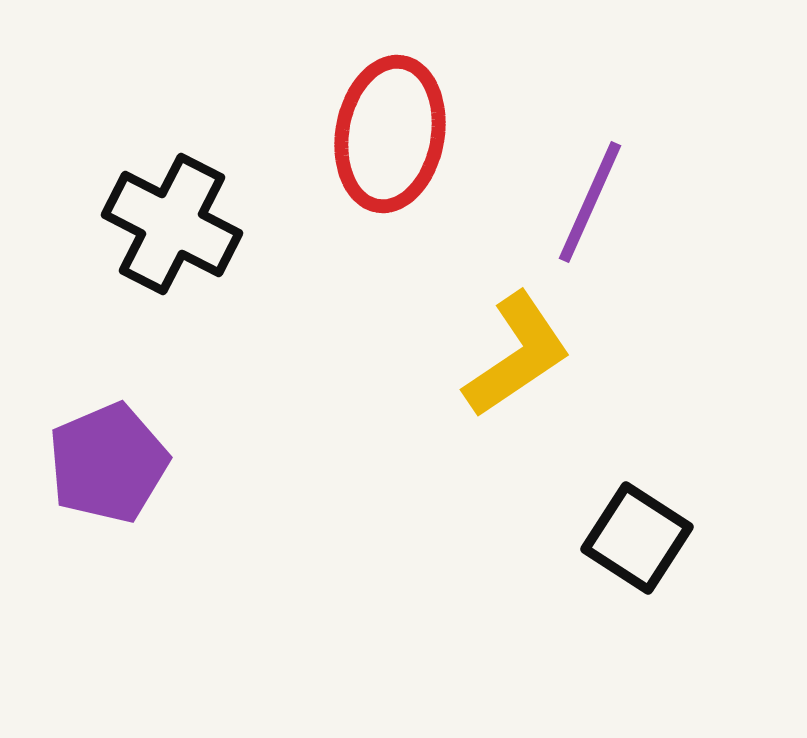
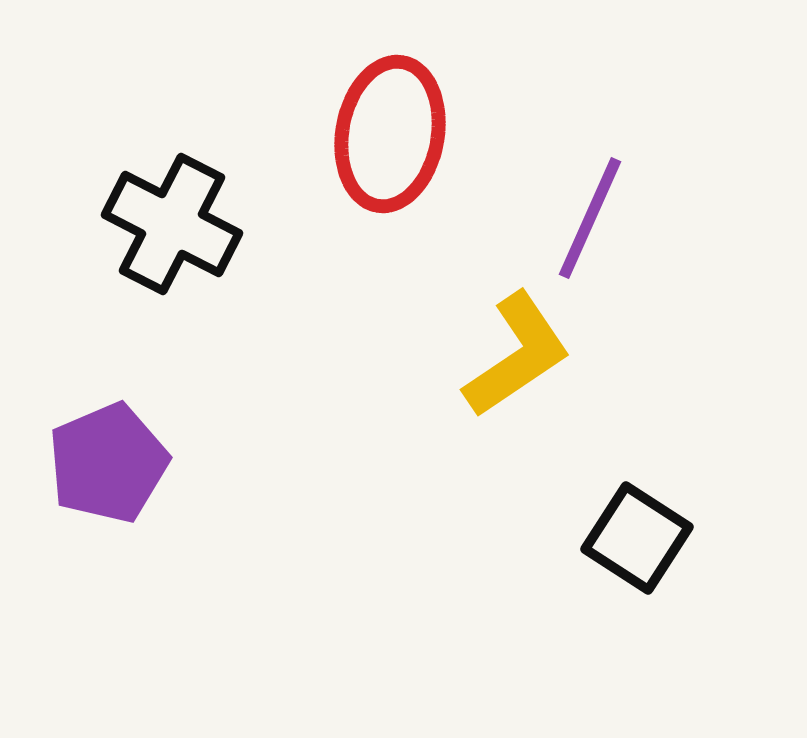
purple line: moved 16 px down
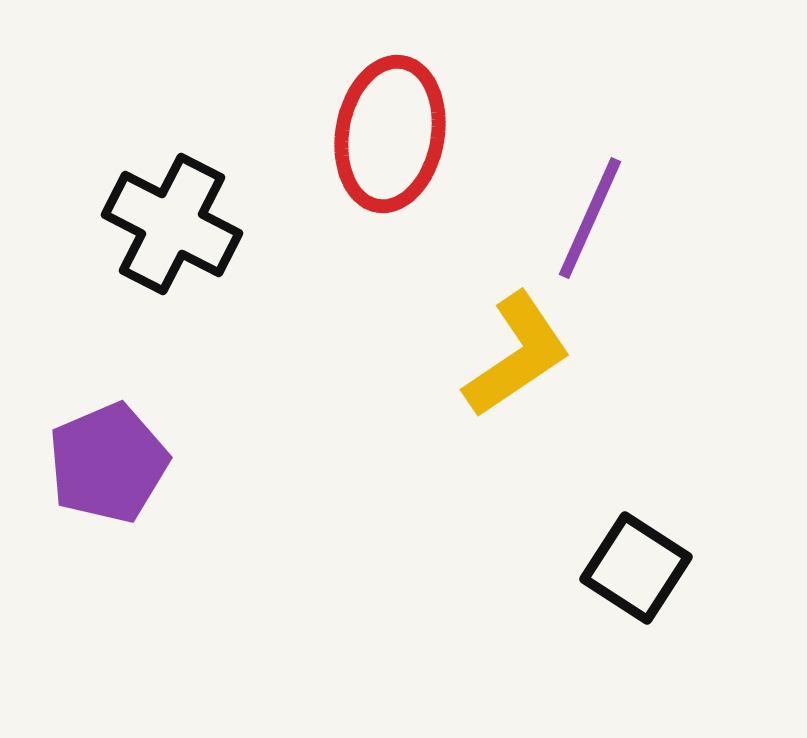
black square: moved 1 px left, 30 px down
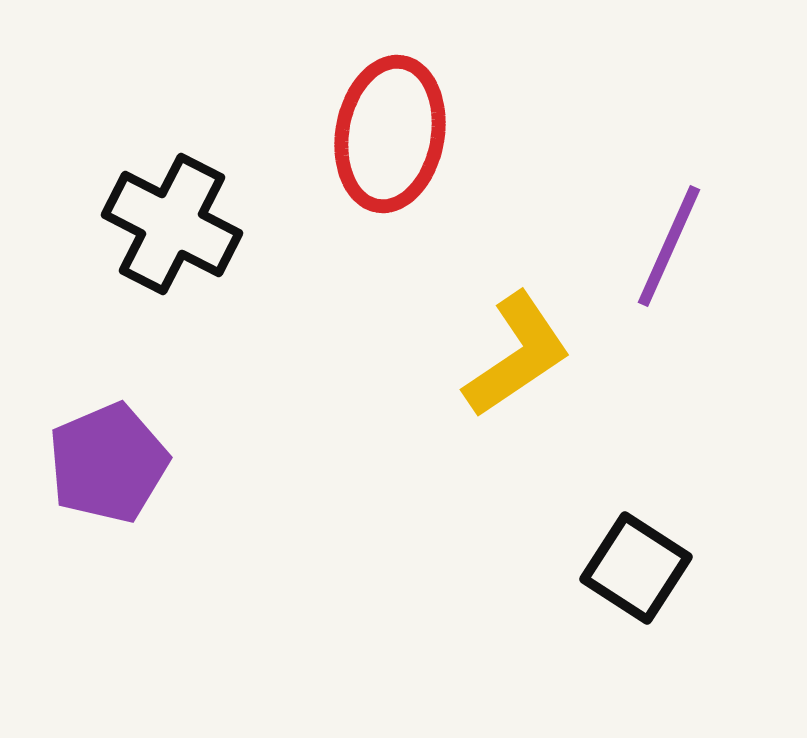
purple line: moved 79 px right, 28 px down
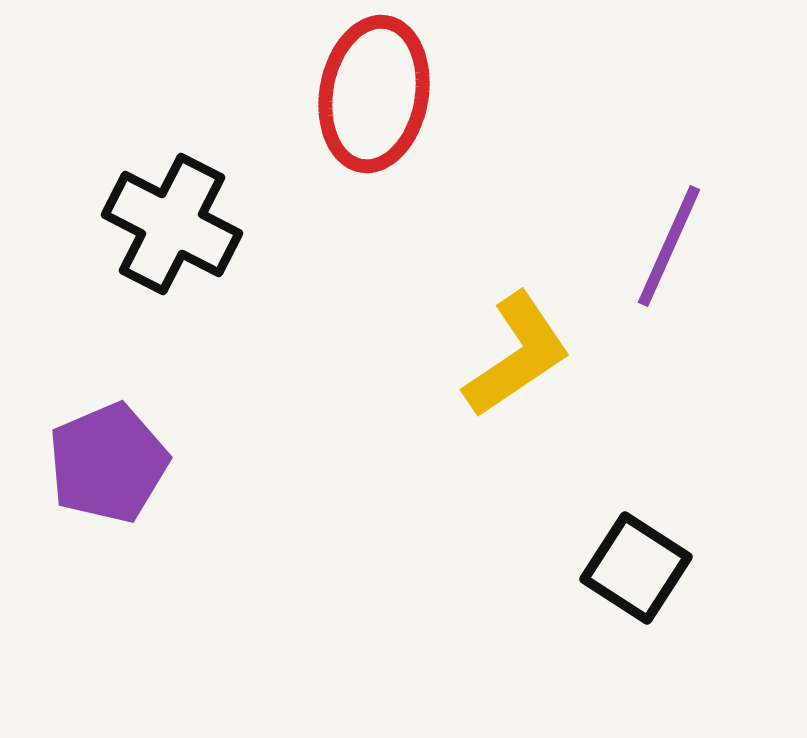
red ellipse: moved 16 px left, 40 px up
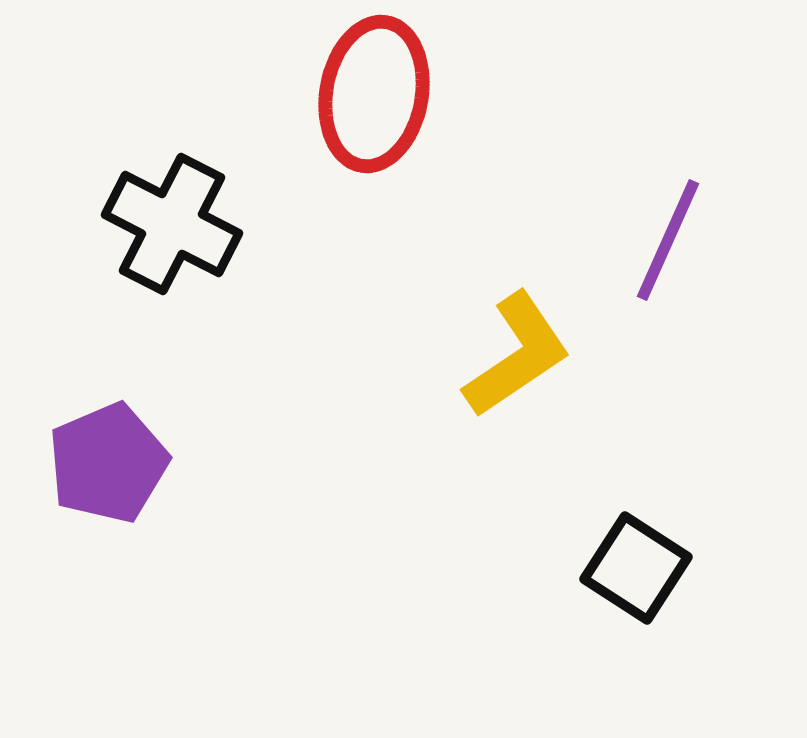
purple line: moved 1 px left, 6 px up
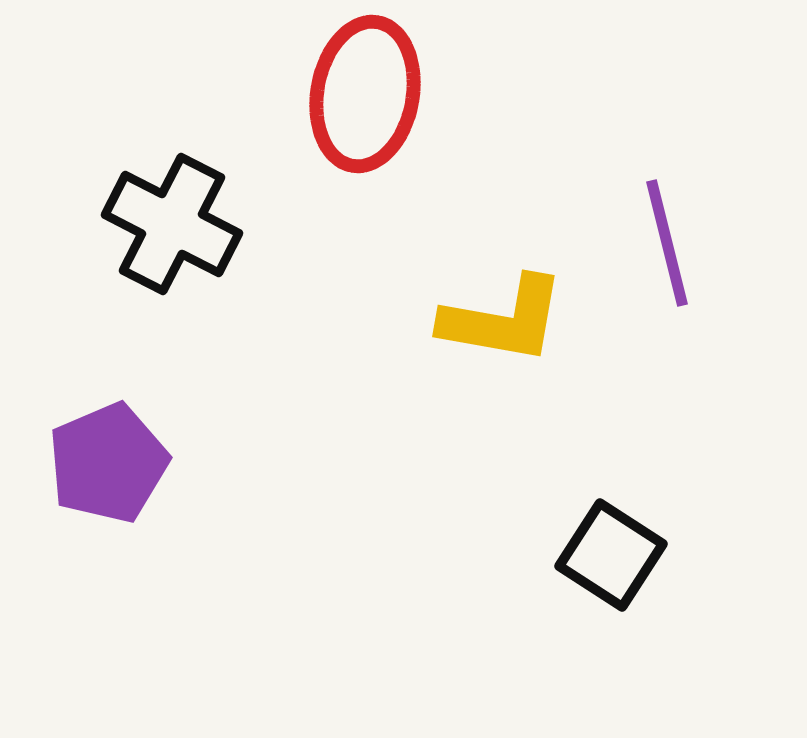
red ellipse: moved 9 px left
purple line: moved 1 px left, 3 px down; rotated 38 degrees counterclockwise
yellow L-shape: moved 14 px left, 35 px up; rotated 44 degrees clockwise
black square: moved 25 px left, 13 px up
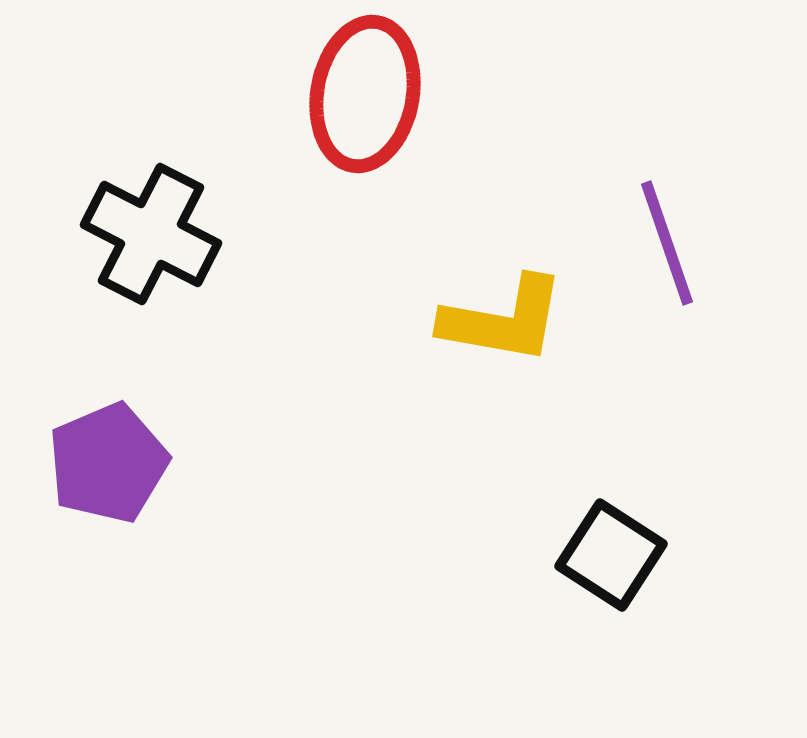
black cross: moved 21 px left, 10 px down
purple line: rotated 5 degrees counterclockwise
